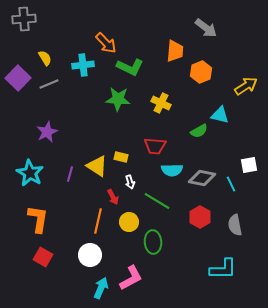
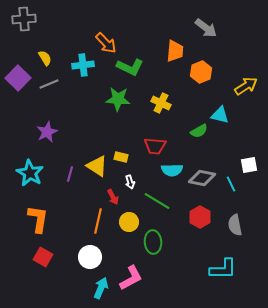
white circle: moved 2 px down
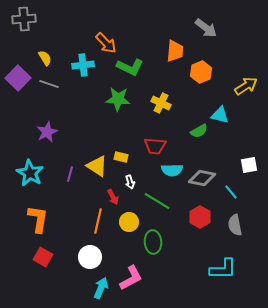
gray line: rotated 42 degrees clockwise
cyan line: moved 8 px down; rotated 14 degrees counterclockwise
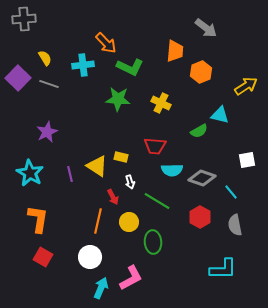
white square: moved 2 px left, 5 px up
purple line: rotated 28 degrees counterclockwise
gray diamond: rotated 8 degrees clockwise
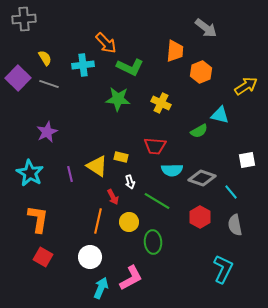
cyan L-shape: rotated 64 degrees counterclockwise
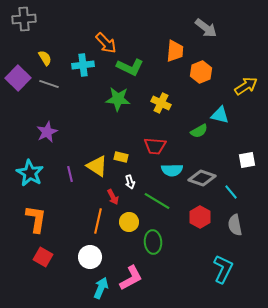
orange L-shape: moved 2 px left
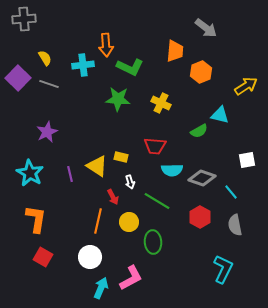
orange arrow: moved 2 px down; rotated 40 degrees clockwise
